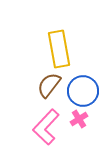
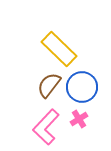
yellow rectangle: rotated 36 degrees counterclockwise
blue circle: moved 1 px left, 4 px up
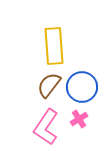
yellow rectangle: moved 5 px left, 3 px up; rotated 42 degrees clockwise
pink L-shape: rotated 9 degrees counterclockwise
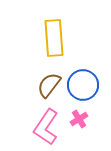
yellow rectangle: moved 8 px up
blue circle: moved 1 px right, 2 px up
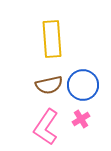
yellow rectangle: moved 2 px left, 1 px down
brown semicircle: rotated 140 degrees counterclockwise
pink cross: moved 2 px right
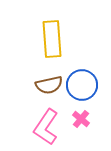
blue circle: moved 1 px left
pink cross: rotated 18 degrees counterclockwise
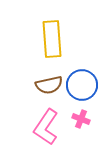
pink cross: rotated 18 degrees counterclockwise
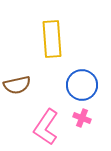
brown semicircle: moved 32 px left
pink cross: moved 1 px right, 1 px up
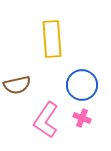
pink L-shape: moved 7 px up
